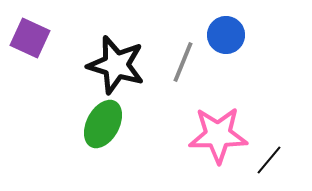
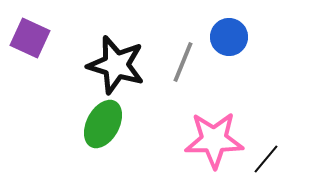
blue circle: moved 3 px right, 2 px down
pink star: moved 4 px left, 5 px down
black line: moved 3 px left, 1 px up
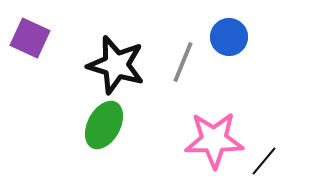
green ellipse: moved 1 px right, 1 px down
black line: moved 2 px left, 2 px down
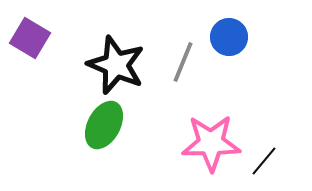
purple square: rotated 6 degrees clockwise
black star: rotated 6 degrees clockwise
pink star: moved 3 px left, 3 px down
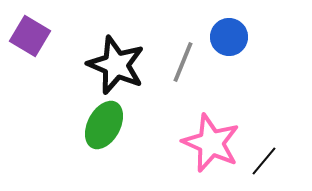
purple square: moved 2 px up
pink star: rotated 24 degrees clockwise
